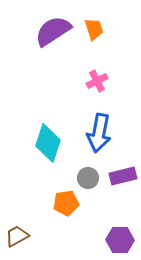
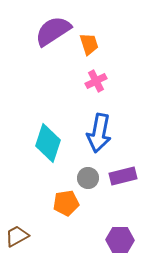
orange trapezoid: moved 5 px left, 15 px down
pink cross: moved 1 px left
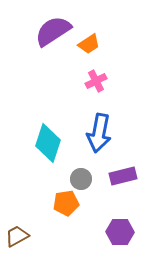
orange trapezoid: rotated 75 degrees clockwise
gray circle: moved 7 px left, 1 px down
purple hexagon: moved 8 px up
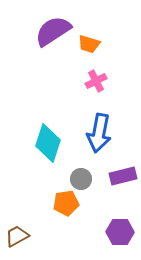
orange trapezoid: rotated 50 degrees clockwise
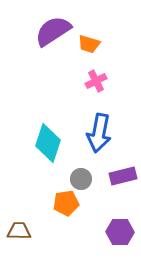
brown trapezoid: moved 2 px right, 5 px up; rotated 30 degrees clockwise
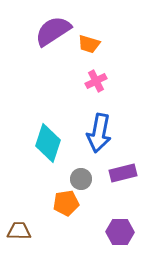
purple rectangle: moved 3 px up
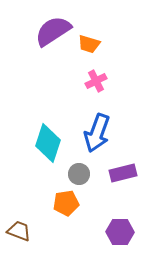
blue arrow: moved 2 px left; rotated 9 degrees clockwise
gray circle: moved 2 px left, 5 px up
brown trapezoid: rotated 20 degrees clockwise
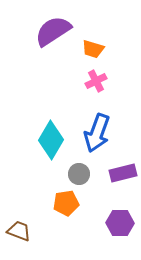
orange trapezoid: moved 4 px right, 5 px down
cyan diamond: moved 3 px right, 3 px up; rotated 12 degrees clockwise
purple hexagon: moved 9 px up
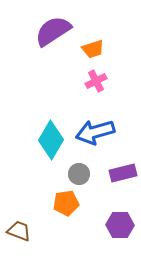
orange trapezoid: rotated 35 degrees counterclockwise
blue arrow: moved 2 px left, 1 px up; rotated 54 degrees clockwise
purple hexagon: moved 2 px down
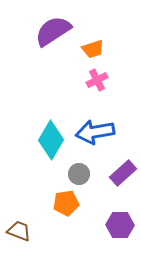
pink cross: moved 1 px right, 1 px up
blue arrow: rotated 6 degrees clockwise
purple rectangle: rotated 28 degrees counterclockwise
